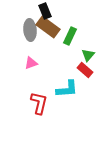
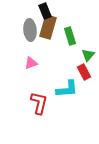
brown rectangle: rotated 70 degrees clockwise
green rectangle: rotated 42 degrees counterclockwise
red rectangle: moved 1 px left, 2 px down; rotated 21 degrees clockwise
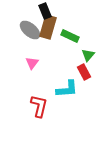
gray ellipse: rotated 45 degrees counterclockwise
green rectangle: rotated 48 degrees counterclockwise
pink triangle: moved 1 px right; rotated 32 degrees counterclockwise
red L-shape: moved 3 px down
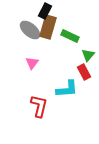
black rectangle: rotated 49 degrees clockwise
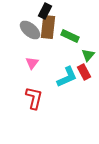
brown rectangle: rotated 10 degrees counterclockwise
cyan L-shape: moved 12 px up; rotated 20 degrees counterclockwise
red L-shape: moved 5 px left, 8 px up
